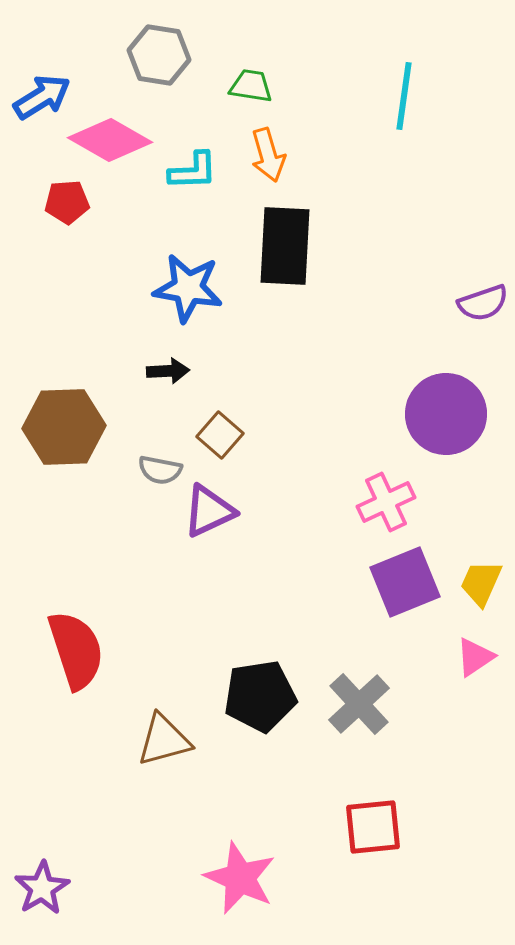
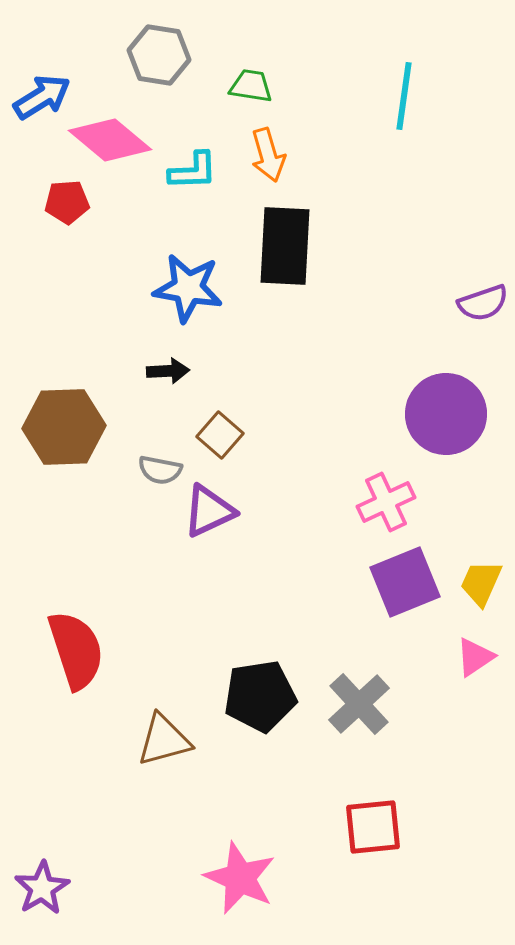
pink diamond: rotated 10 degrees clockwise
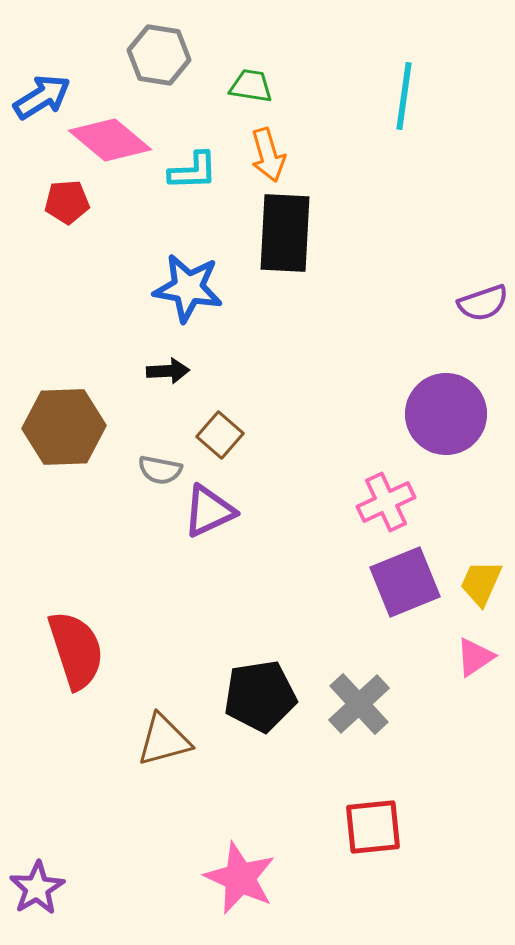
black rectangle: moved 13 px up
purple star: moved 5 px left
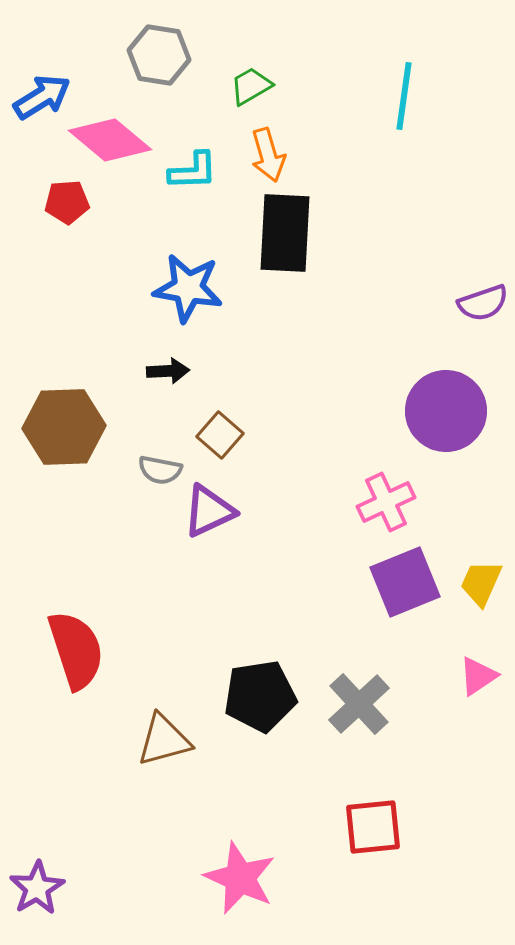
green trapezoid: rotated 39 degrees counterclockwise
purple circle: moved 3 px up
pink triangle: moved 3 px right, 19 px down
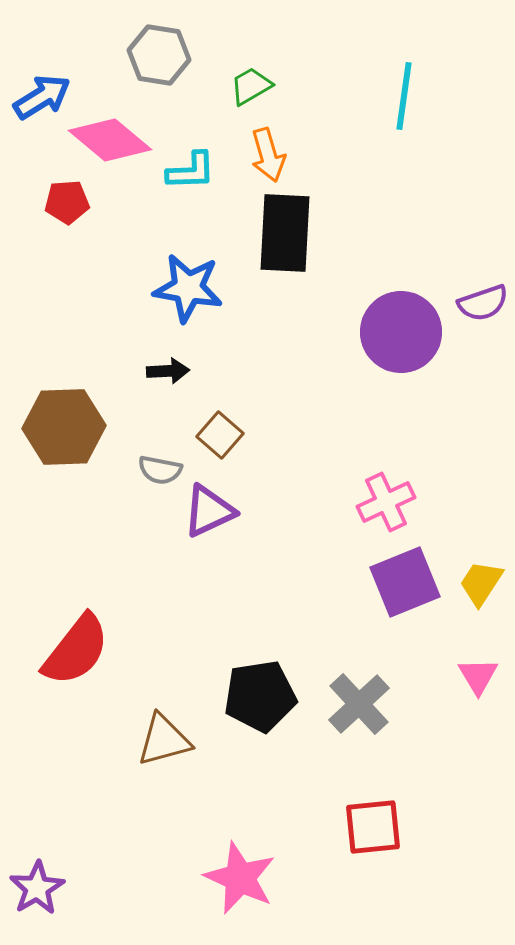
cyan L-shape: moved 2 px left
purple circle: moved 45 px left, 79 px up
yellow trapezoid: rotated 9 degrees clockwise
red semicircle: rotated 56 degrees clockwise
pink triangle: rotated 27 degrees counterclockwise
